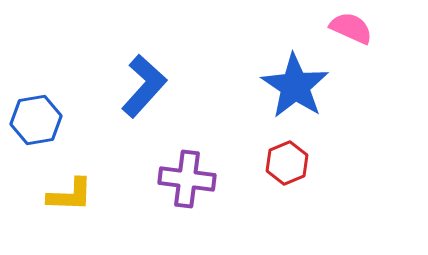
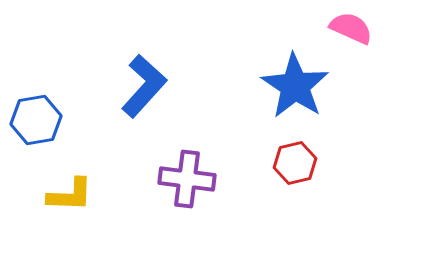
red hexagon: moved 8 px right; rotated 9 degrees clockwise
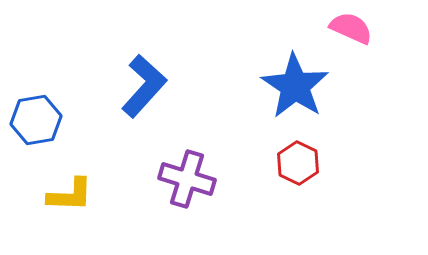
red hexagon: moved 3 px right; rotated 21 degrees counterclockwise
purple cross: rotated 10 degrees clockwise
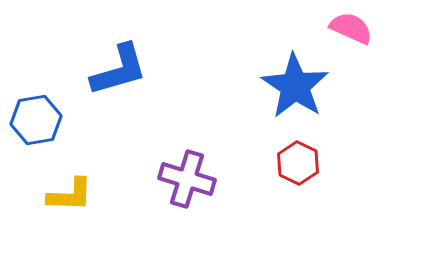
blue L-shape: moved 25 px left, 16 px up; rotated 32 degrees clockwise
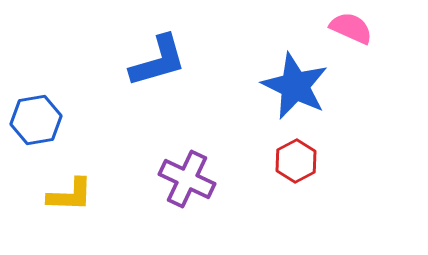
blue L-shape: moved 39 px right, 9 px up
blue star: rotated 8 degrees counterclockwise
red hexagon: moved 2 px left, 2 px up; rotated 6 degrees clockwise
purple cross: rotated 8 degrees clockwise
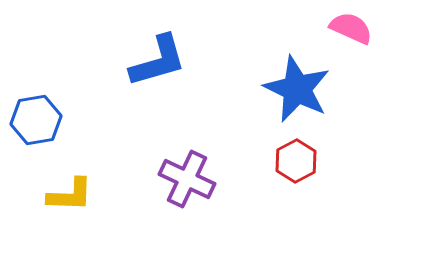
blue star: moved 2 px right, 3 px down
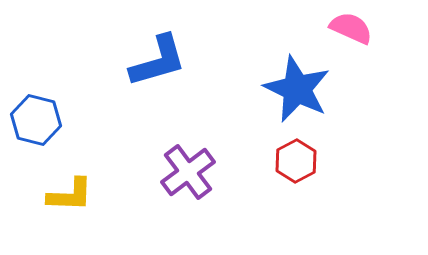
blue hexagon: rotated 24 degrees clockwise
purple cross: moved 1 px right, 7 px up; rotated 28 degrees clockwise
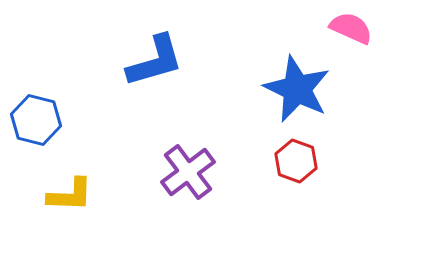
blue L-shape: moved 3 px left
red hexagon: rotated 12 degrees counterclockwise
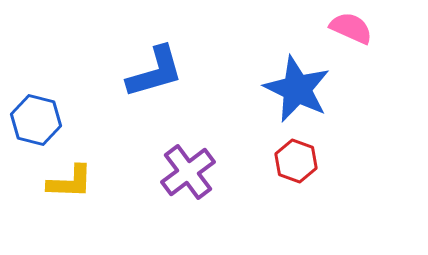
blue L-shape: moved 11 px down
yellow L-shape: moved 13 px up
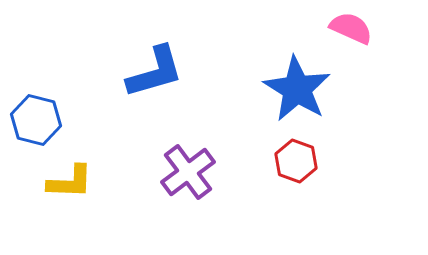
blue star: rotated 6 degrees clockwise
